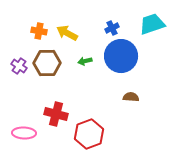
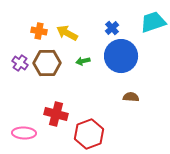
cyan trapezoid: moved 1 px right, 2 px up
blue cross: rotated 16 degrees counterclockwise
green arrow: moved 2 px left
purple cross: moved 1 px right, 3 px up
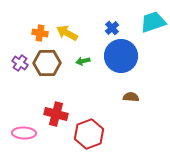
orange cross: moved 1 px right, 2 px down
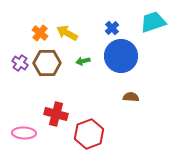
orange cross: rotated 28 degrees clockwise
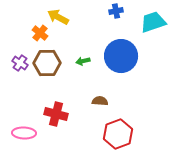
blue cross: moved 4 px right, 17 px up; rotated 32 degrees clockwise
yellow arrow: moved 9 px left, 16 px up
brown semicircle: moved 31 px left, 4 px down
red hexagon: moved 29 px right
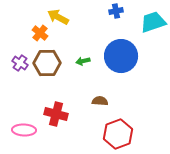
pink ellipse: moved 3 px up
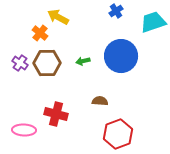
blue cross: rotated 24 degrees counterclockwise
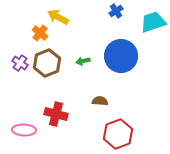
brown hexagon: rotated 20 degrees counterclockwise
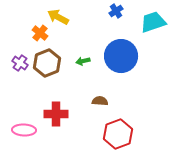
red cross: rotated 15 degrees counterclockwise
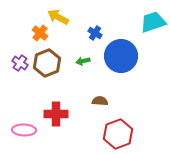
blue cross: moved 21 px left, 22 px down; rotated 24 degrees counterclockwise
